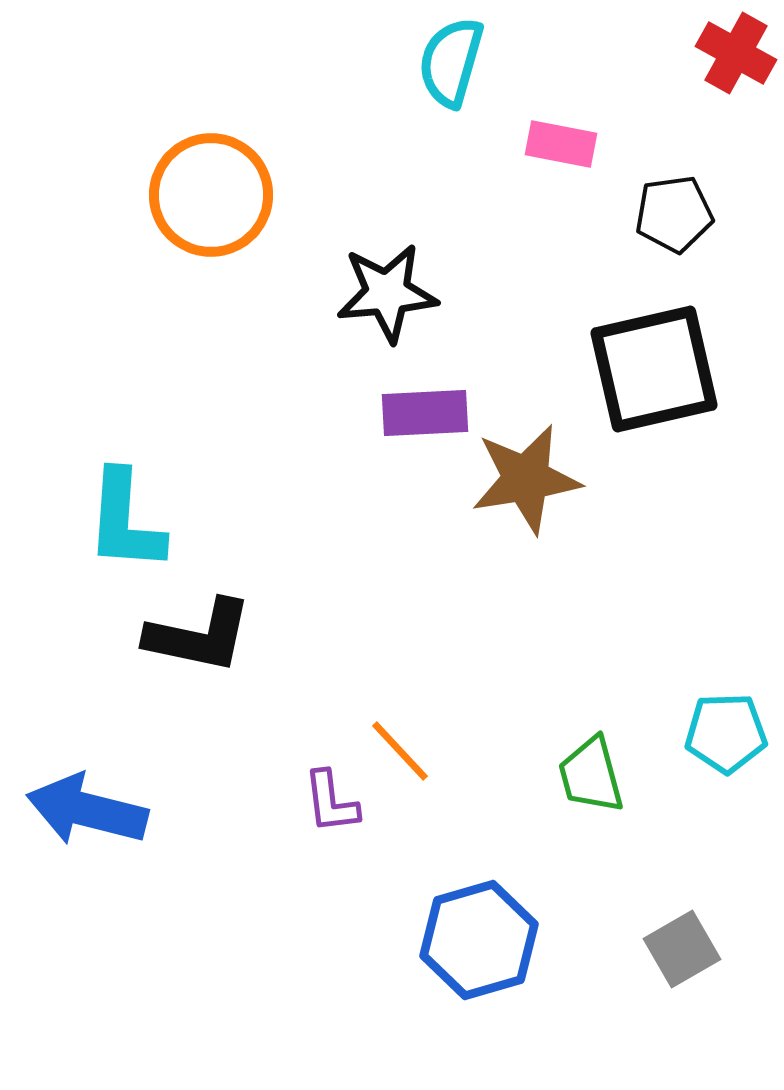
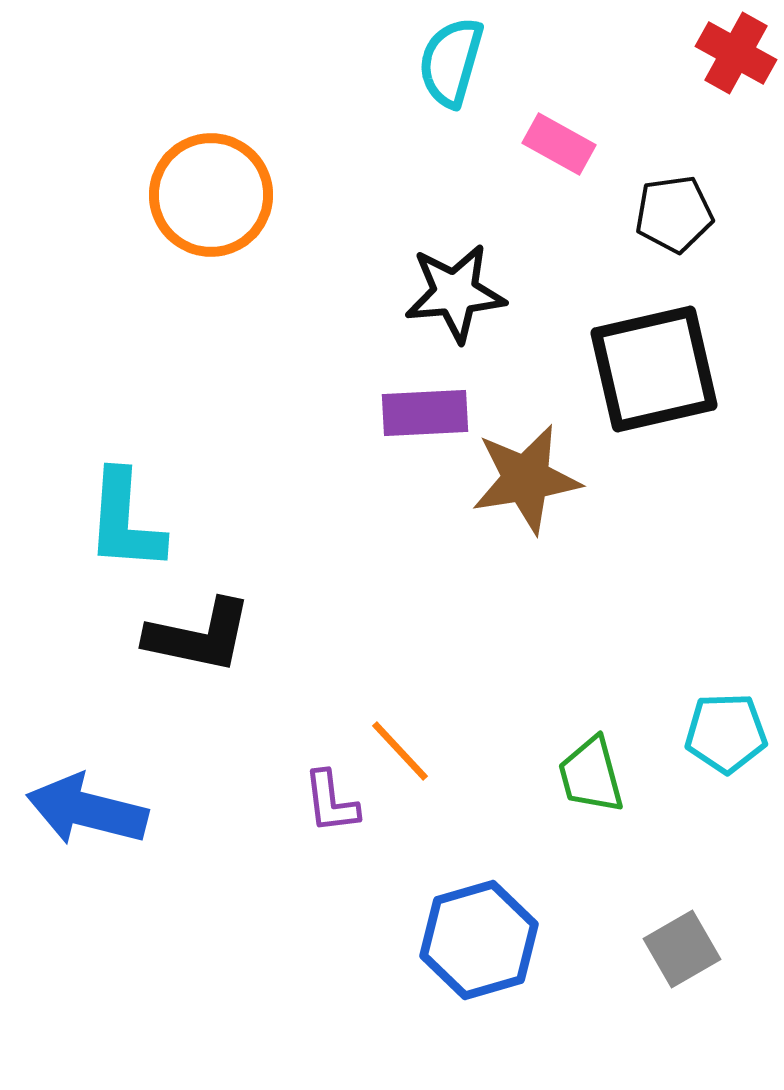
pink rectangle: moved 2 px left; rotated 18 degrees clockwise
black star: moved 68 px right
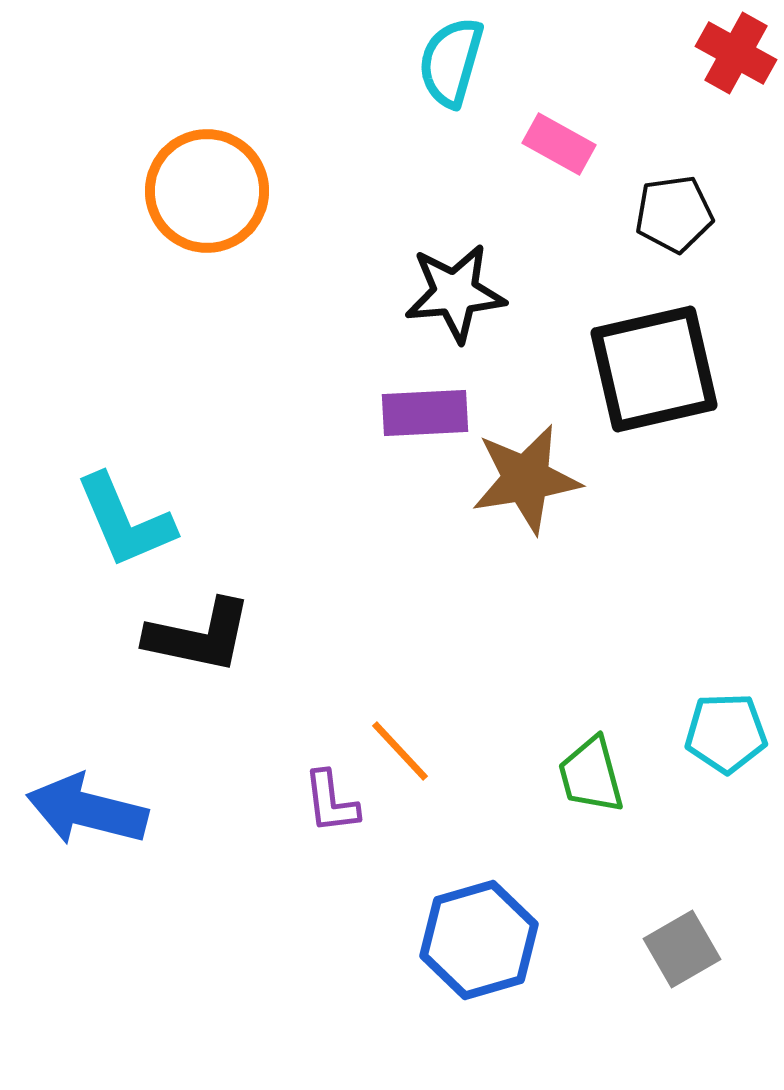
orange circle: moved 4 px left, 4 px up
cyan L-shape: rotated 27 degrees counterclockwise
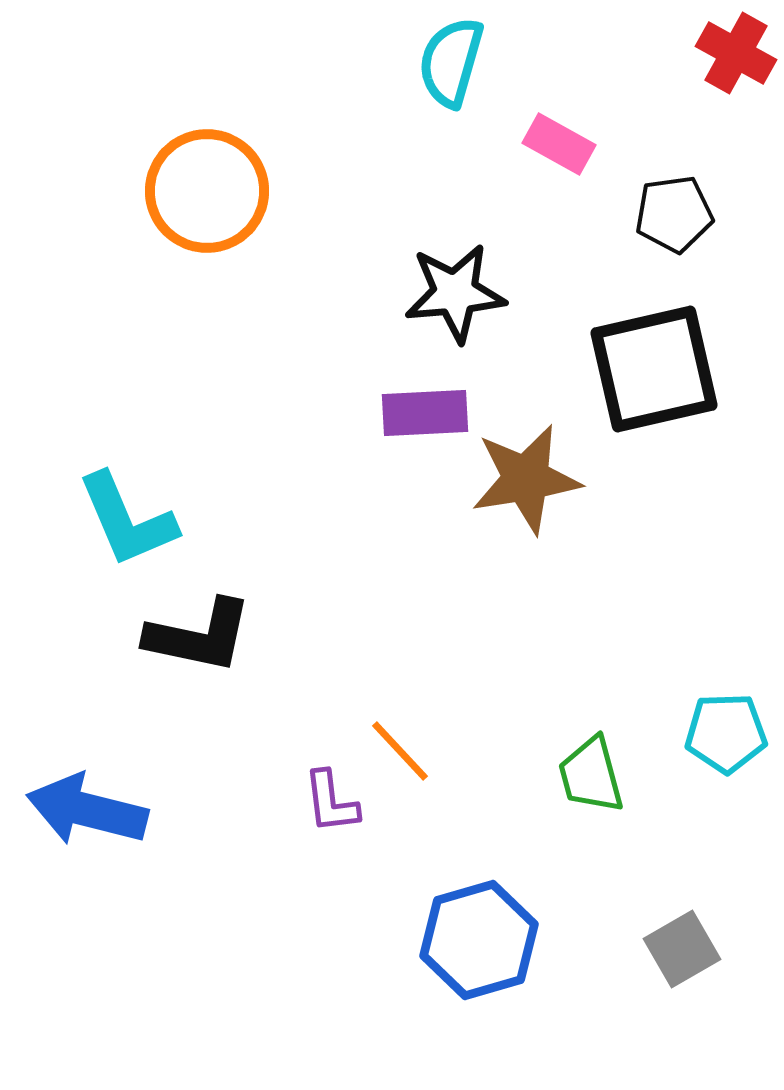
cyan L-shape: moved 2 px right, 1 px up
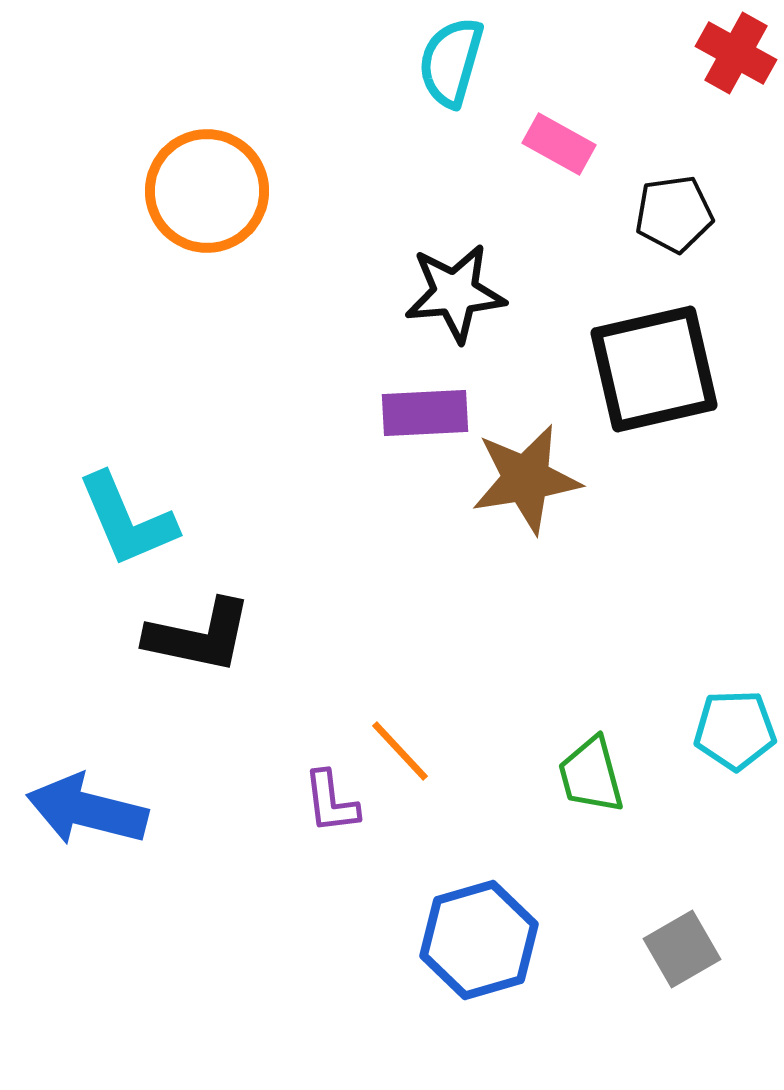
cyan pentagon: moved 9 px right, 3 px up
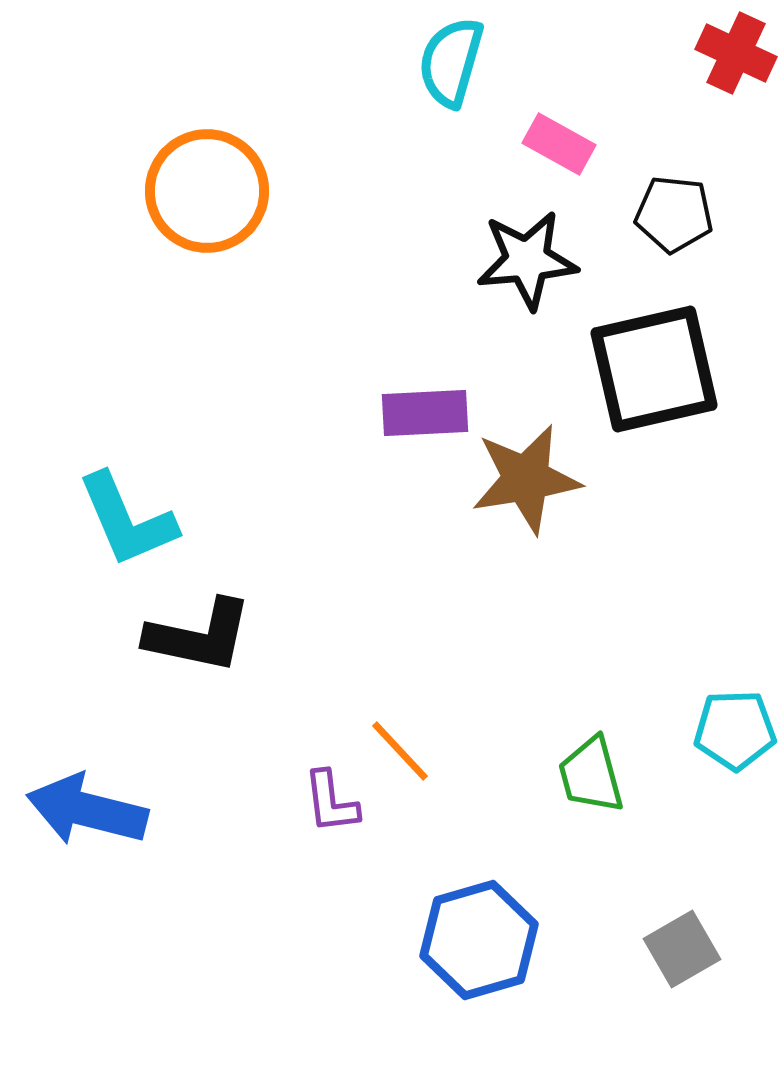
red cross: rotated 4 degrees counterclockwise
black pentagon: rotated 14 degrees clockwise
black star: moved 72 px right, 33 px up
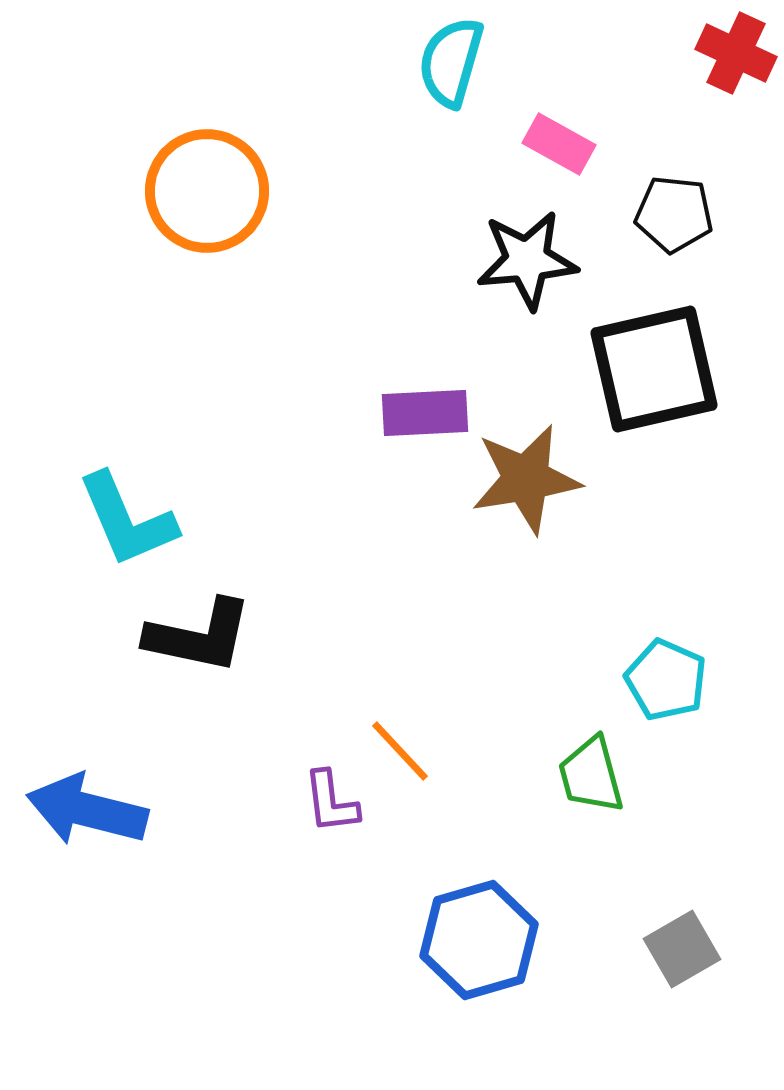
cyan pentagon: moved 69 px left, 50 px up; rotated 26 degrees clockwise
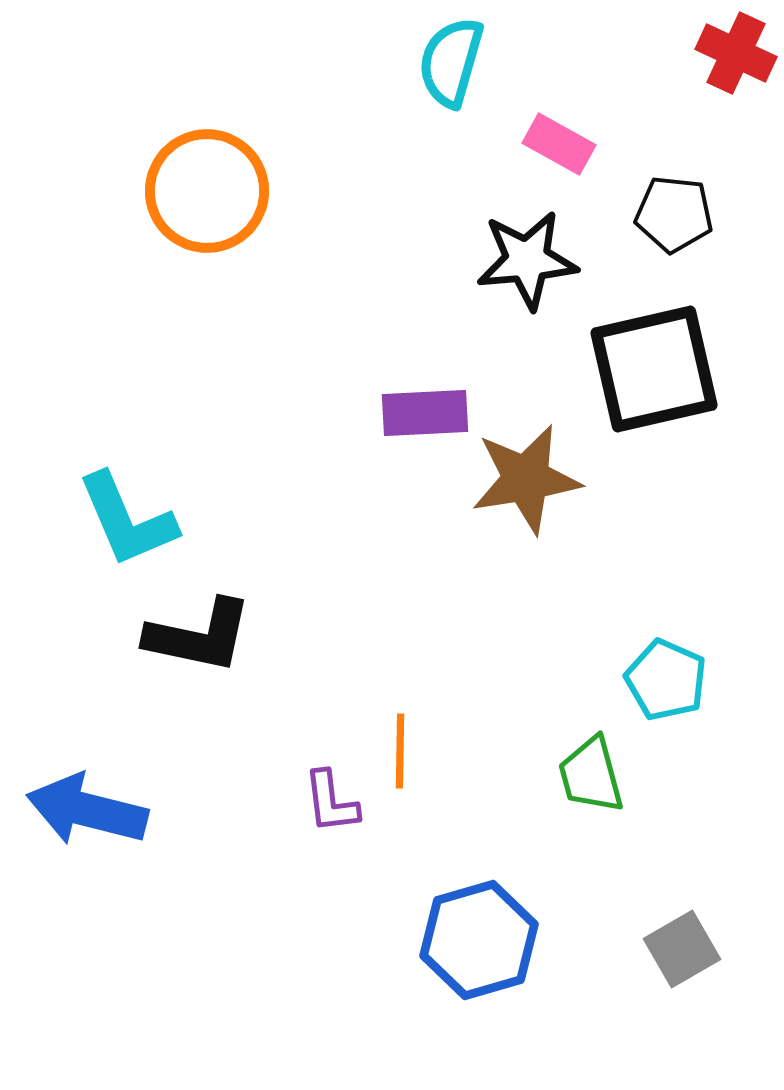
orange line: rotated 44 degrees clockwise
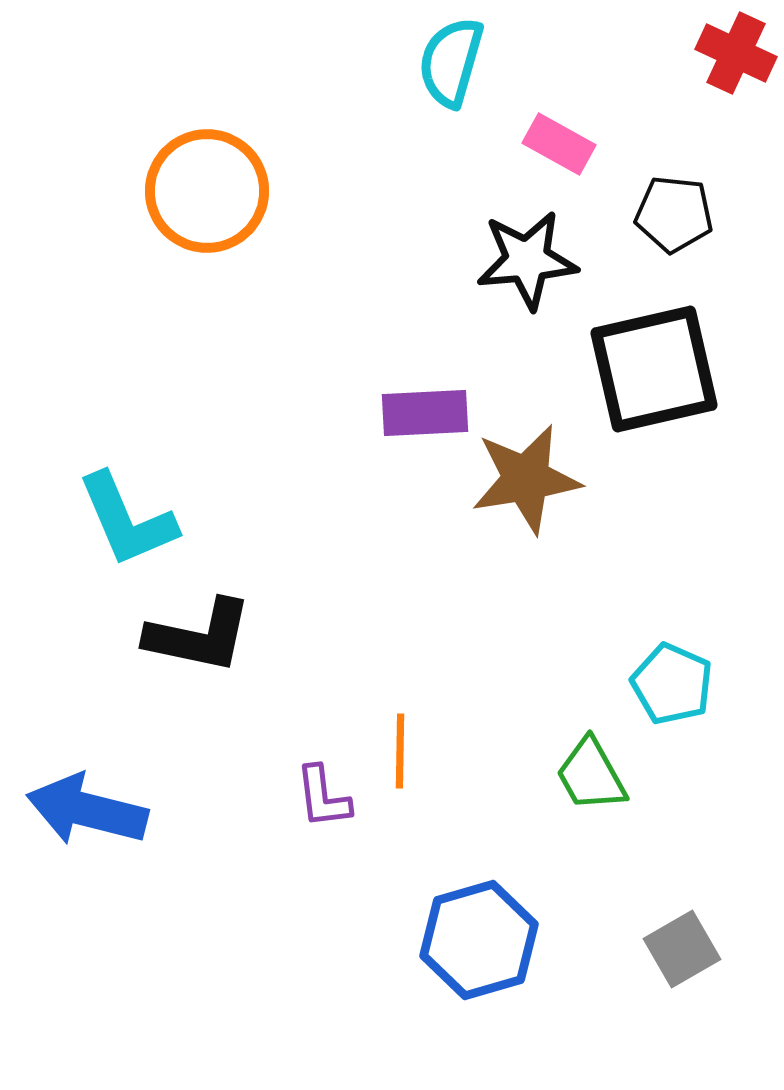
cyan pentagon: moved 6 px right, 4 px down
green trapezoid: rotated 14 degrees counterclockwise
purple L-shape: moved 8 px left, 5 px up
